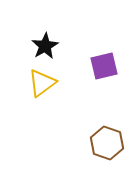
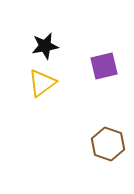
black star: rotated 20 degrees clockwise
brown hexagon: moved 1 px right, 1 px down
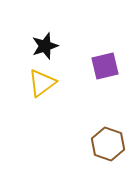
black star: rotated 8 degrees counterclockwise
purple square: moved 1 px right
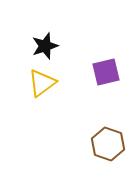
purple square: moved 1 px right, 6 px down
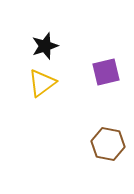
brown hexagon: rotated 8 degrees counterclockwise
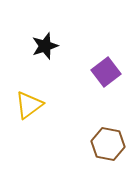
purple square: rotated 24 degrees counterclockwise
yellow triangle: moved 13 px left, 22 px down
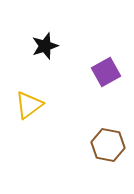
purple square: rotated 8 degrees clockwise
brown hexagon: moved 1 px down
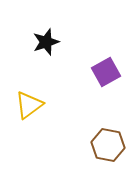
black star: moved 1 px right, 4 px up
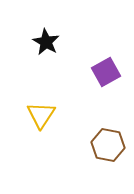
black star: rotated 24 degrees counterclockwise
yellow triangle: moved 12 px right, 10 px down; rotated 20 degrees counterclockwise
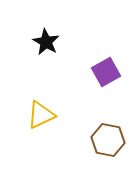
yellow triangle: rotated 32 degrees clockwise
brown hexagon: moved 5 px up
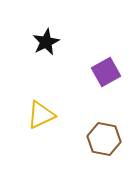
black star: rotated 16 degrees clockwise
brown hexagon: moved 4 px left, 1 px up
